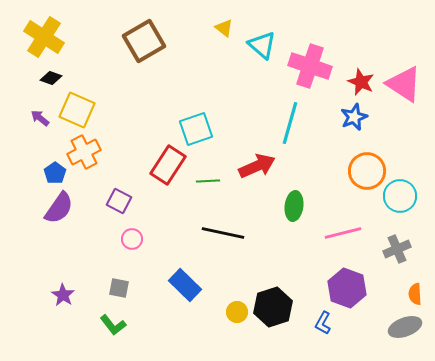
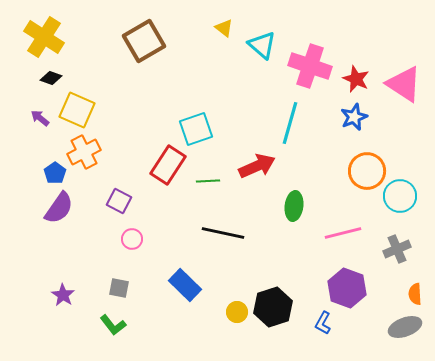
red star: moved 5 px left, 3 px up
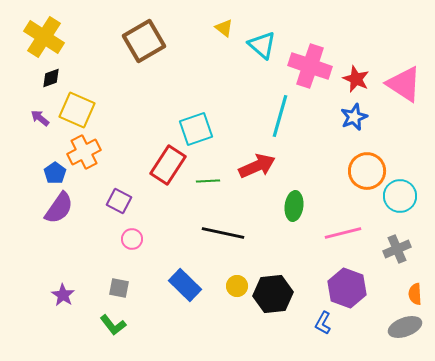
black diamond: rotated 40 degrees counterclockwise
cyan line: moved 10 px left, 7 px up
black hexagon: moved 13 px up; rotated 12 degrees clockwise
yellow circle: moved 26 px up
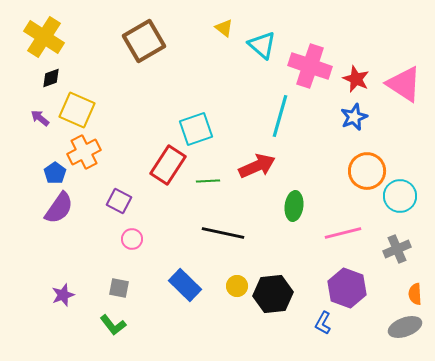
purple star: rotated 20 degrees clockwise
